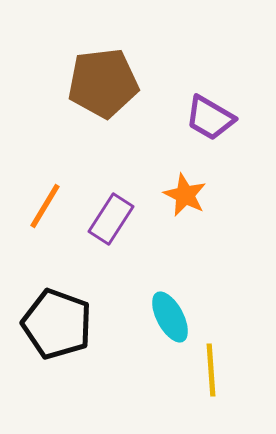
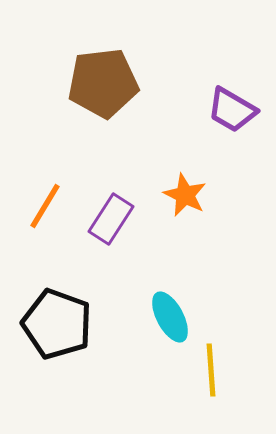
purple trapezoid: moved 22 px right, 8 px up
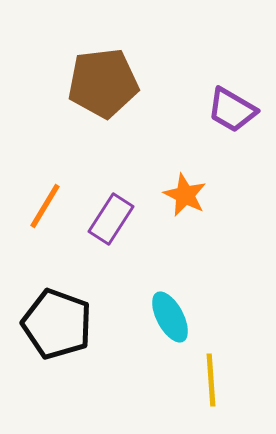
yellow line: moved 10 px down
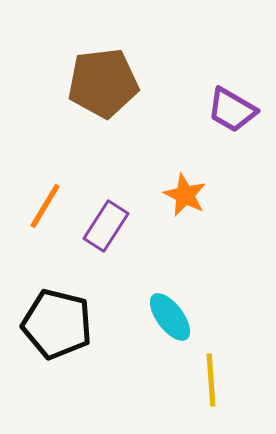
purple rectangle: moved 5 px left, 7 px down
cyan ellipse: rotated 9 degrees counterclockwise
black pentagon: rotated 6 degrees counterclockwise
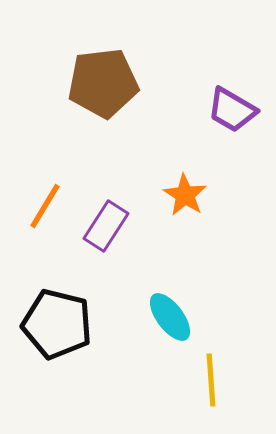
orange star: rotated 6 degrees clockwise
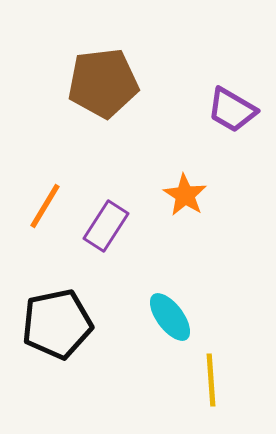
black pentagon: rotated 26 degrees counterclockwise
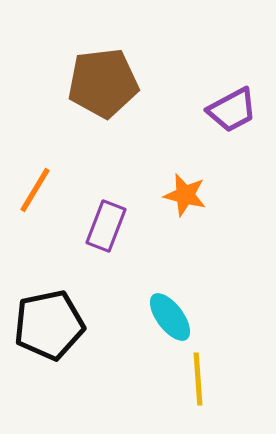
purple trapezoid: rotated 58 degrees counterclockwise
orange star: rotated 18 degrees counterclockwise
orange line: moved 10 px left, 16 px up
purple rectangle: rotated 12 degrees counterclockwise
black pentagon: moved 8 px left, 1 px down
yellow line: moved 13 px left, 1 px up
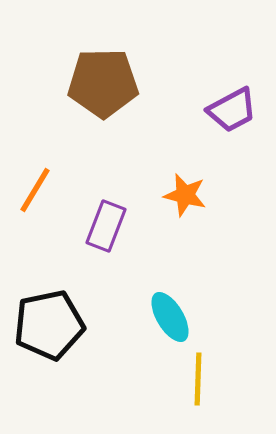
brown pentagon: rotated 6 degrees clockwise
cyan ellipse: rotated 6 degrees clockwise
yellow line: rotated 6 degrees clockwise
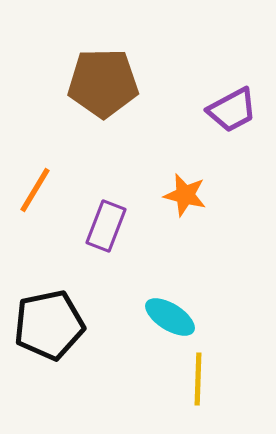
cyan ellipse: rotated 27 degrees counterclockwise
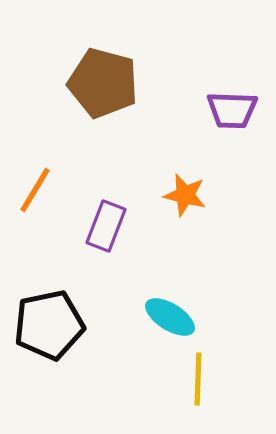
brown pentagon: rotated 16 degrees clockwise
purple trapezoid: rotated 30 degrees clockwise
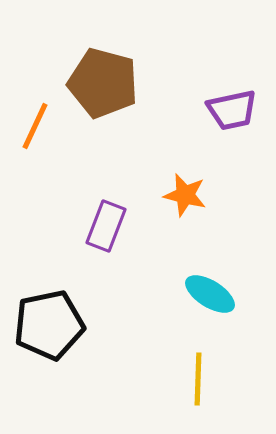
purple trapezoid: rotated 14 degrees counterclockwise
orange line: moved 64 px up; rotated 6 degrees counterclockwise
cyan ellipse: moved 40 px right, 23 px up
